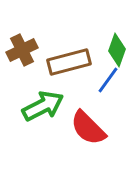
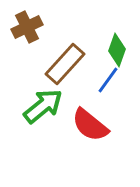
brown cross: moved 5 px right, 23 px up
brown rectangle: moved 4 px left, 2 px down; rotated 33 degrees counterclockwise
green arrow: rotated 12 degrees counterclockwise
red semicircle: moved 2 px right, 3 px up; rotated 6 degrees counterclockwise
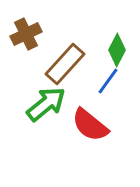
brown cross: moved 1 px left, 7 px down
green diamond: rotated 8 degrees clockwise
blue line: moved 1 px down
green arrow: moved 3 px right, 2 px up
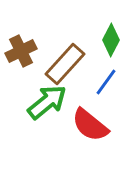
brown cross: moved 5 px left, 17 px down
green diamond: moved 6 px left, 10 px up
blue line: moved 2 px left, 1 px down
green arrow: moved 1 px right, 2 px up
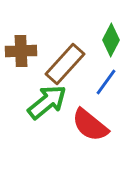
brown cross: rotated 24 degrees clockwise
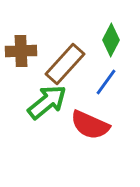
red semicircle: rotated 15 degrees counterclockwise
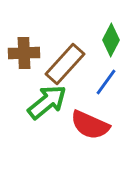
brown cross: moved 3 px right, 2 px down
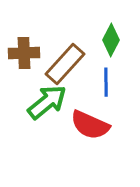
blue line: rotated 36 degrees counterclockwise
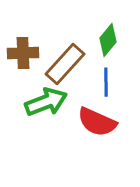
green diamond: moved 3 px left; rotated 12 degrees clockwise
brown cross: moved 1 px left
green arrow: moved 1 px left; rotated 18 degrees clockwise
red semicircle: moved 7 px right, 3 px up
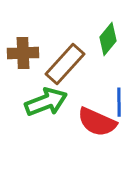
green diamond: moved 1 px up
blue line: moved 13 px right, 20 px down
